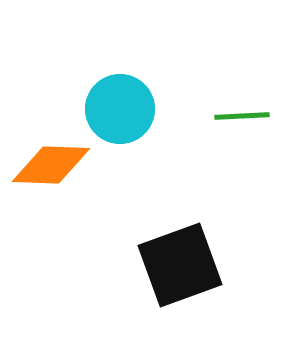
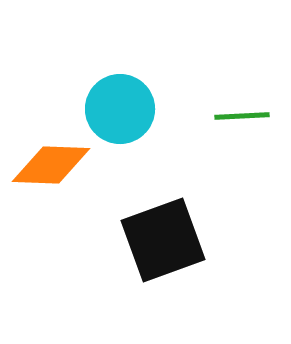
black square: moved 17 px left, 25 px up
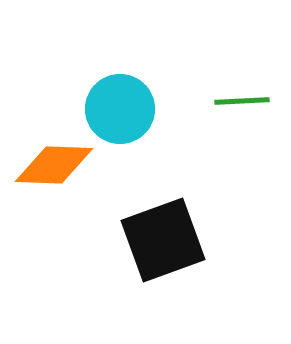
green line: moved 15 px up
orange diamond: moved 3 px right
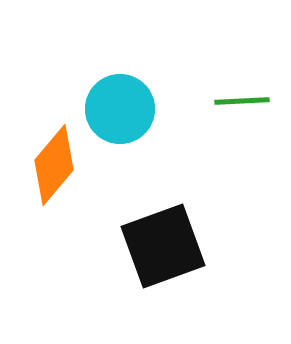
orange diamond: rotated 52 degrees counterclockwise
black square: moved 6 px down
